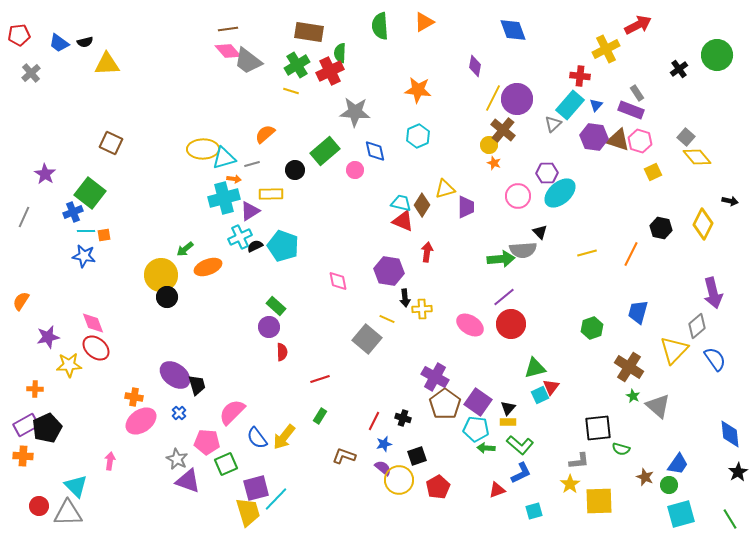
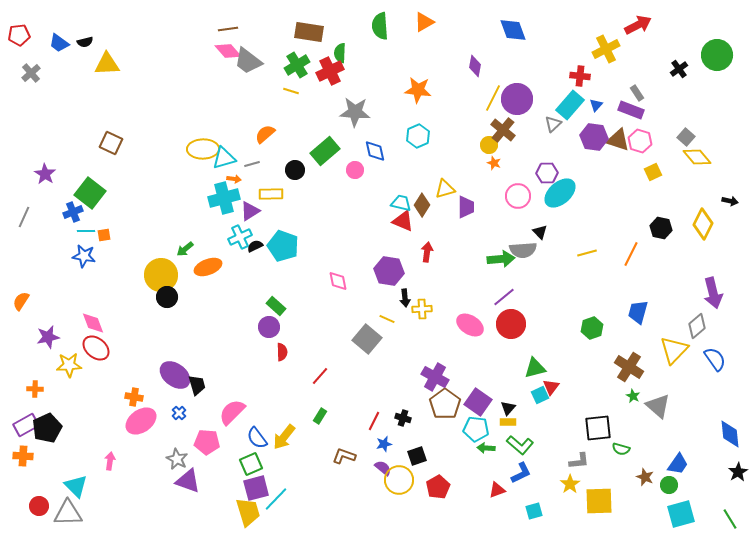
red line at (320, 379): moved 3 px up; rotated 30 degrees counterclockwise
green square at (226, 464): moved 25 px right
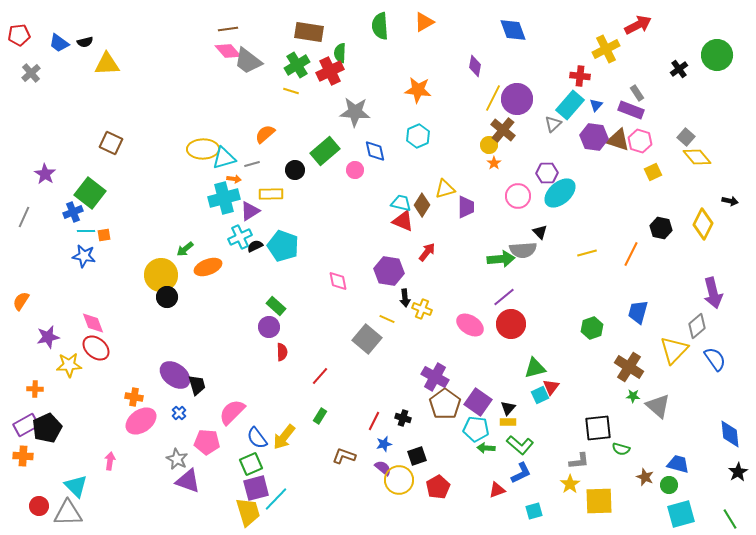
orange star at (494, 163): rotated 16 degrees clockwise
red arrow at (427, 252): rotated 30 degrees clockwise
yellow cross at (422, 309): rotated 24 degrees clockwise
green star at (633, 396): rotated 24 degrees counterclockwise
blue trapezoid at (678, 464): rotated 110 degrees counterclockwise
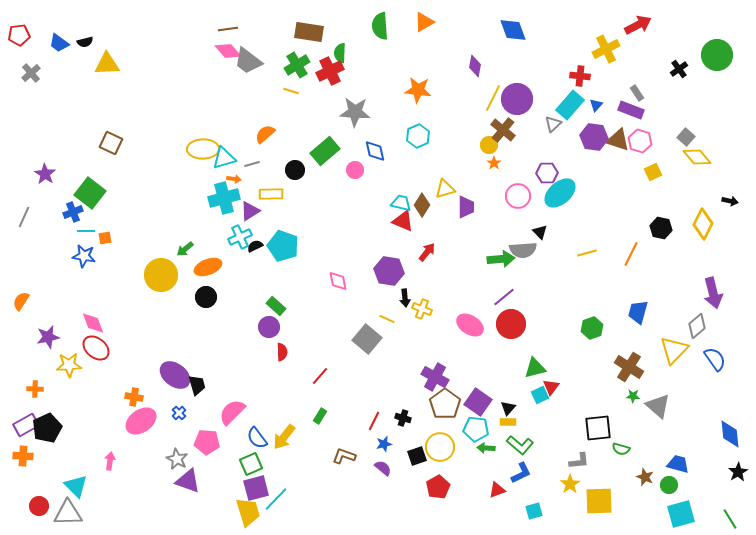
orange square at (104, 235): moved 1 px right, 3 px down
black circle at (167, 297): moved 39 px right
yellow circle at (399, 480): moved 41 px right, 33 px up
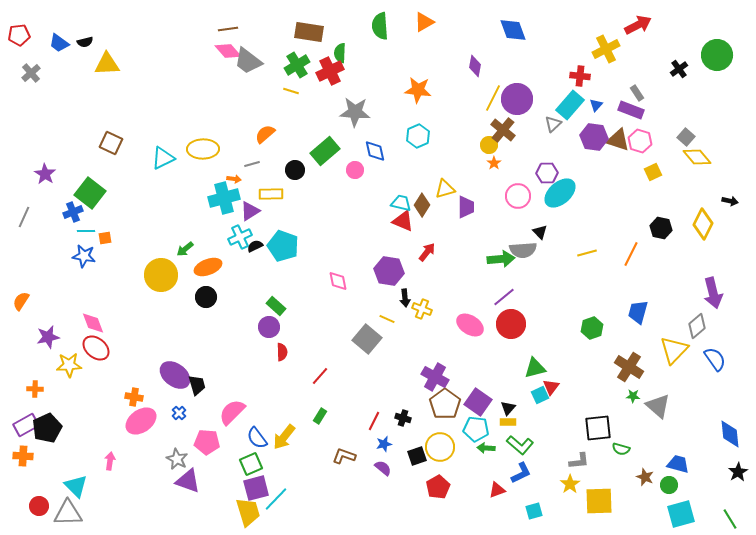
cyan triangle at (224, 158): moved 61 px left; rotated 10 degrees counterclockwise
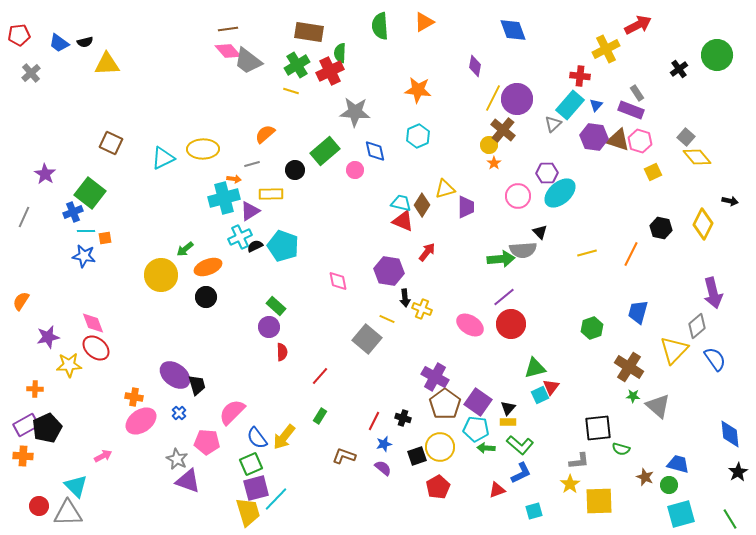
pink arrow at (110, 461): moved 7 px left, 5 px up; rotated 54 degrees clockwise
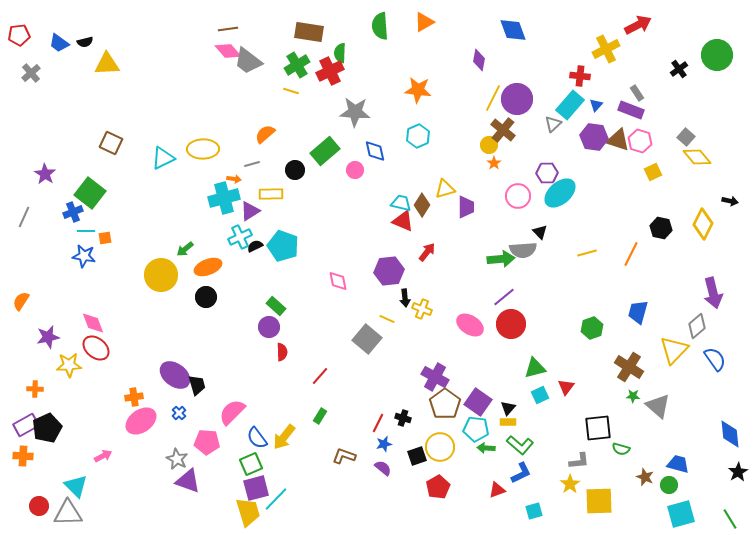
purple diamond at (475, 66): moved 4 px right, 6 px up
purple hexagon at (389, 271): rotated 16 degrees counterclockwise
red triangle at (551, 387): moved 15 px right
orange cross at (134, 397): rotated 18 degrees counterclockwise
red line at (374, 421): moved 4 px right, 2 px down
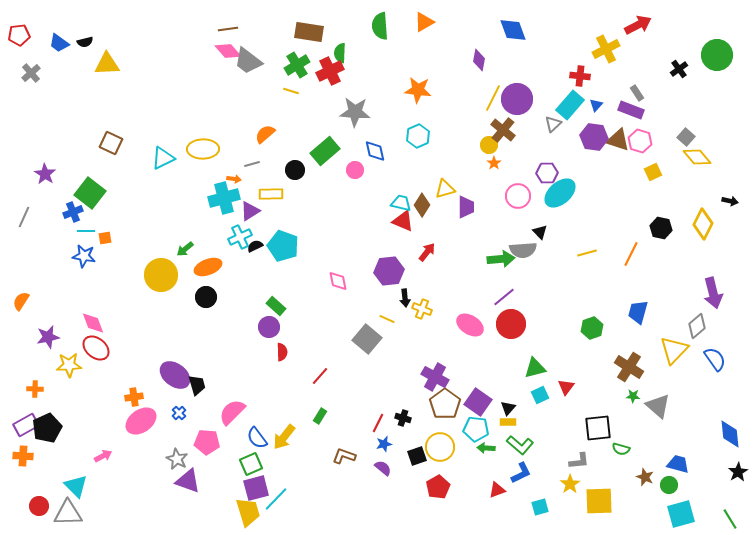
cyan square at (534, 511): moved 6 px right, 4 px up
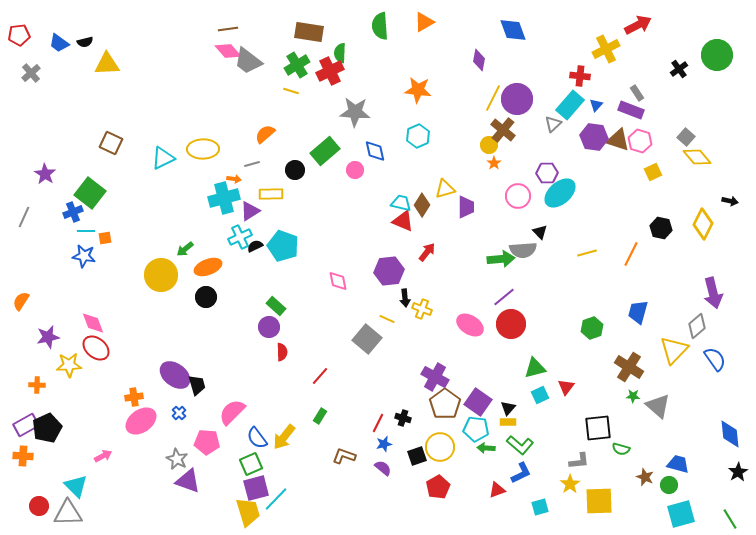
orange cross at (35, 389): moved 2 px right, 4 px up
